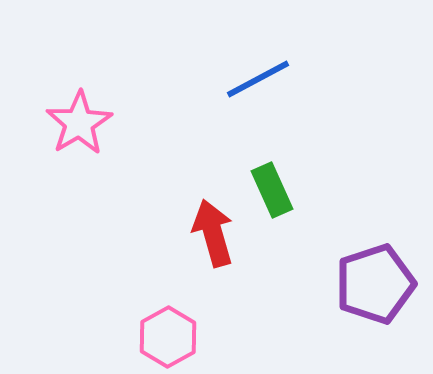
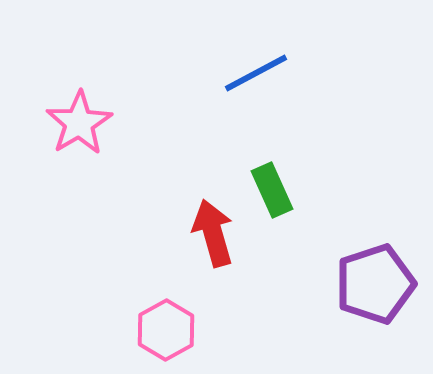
blue line: moved 2 px left, 6 px up
pink hexagon: moved 2 px left, 7 px up
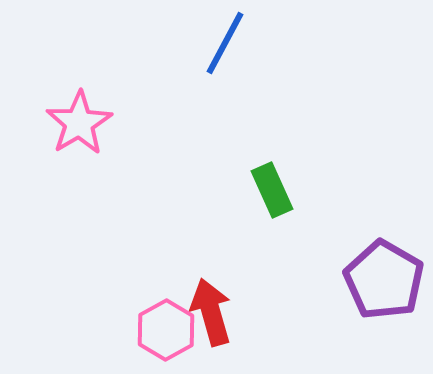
blue line: moved 31 px left, 30 px up; rotated 34 degrees counterclockwise
red arrow: moved 2 px left, 79 px down
purple pentagon: moved 9 px right, 4 px up; rotated 24 degrees counterclockwise
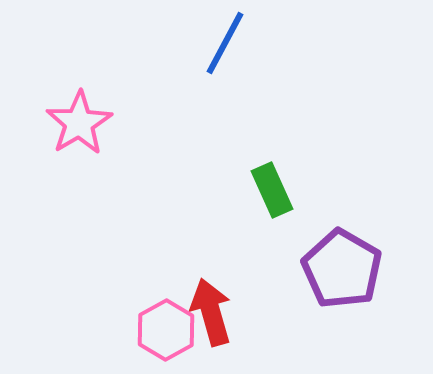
purple pentagon: moved 42 px left, 11 px up
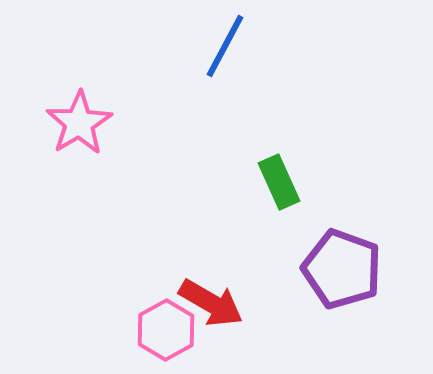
blue line: moved 3 px down
green rectangle: moved 7 px right, 8 px up
purple pentagon: rotated 10 degrees counterclockwise
red arrow: moved 9 px up; rotated 136 degrees clockwise
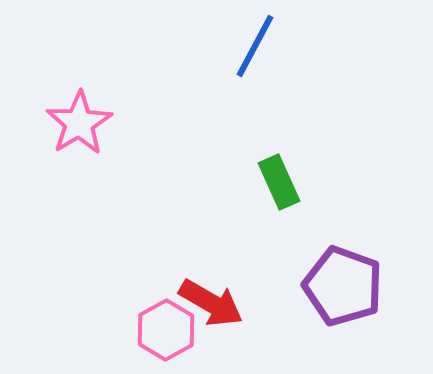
blue line: moved 30 px right
purple pentagon: moved 1 px right, 17 px down
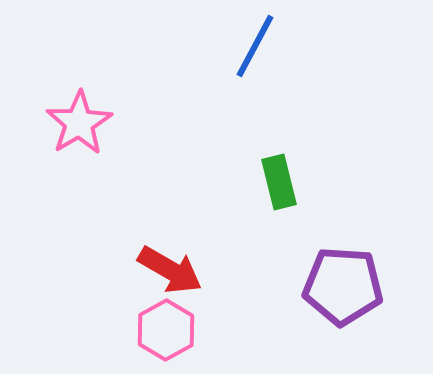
green rectangle: rotated 10 degrees clockwise
purple pentagon: rotated 16 degrees counterclockwise
red arrow: moved 41 px left, 33 px up
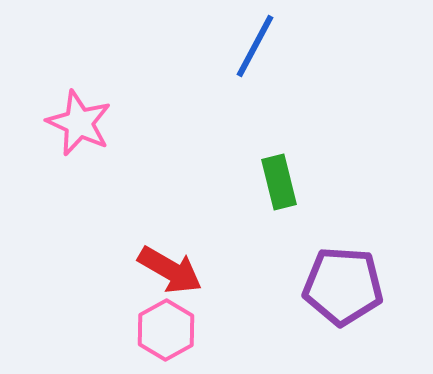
pink star: rotated 16 degrees counterclockwise
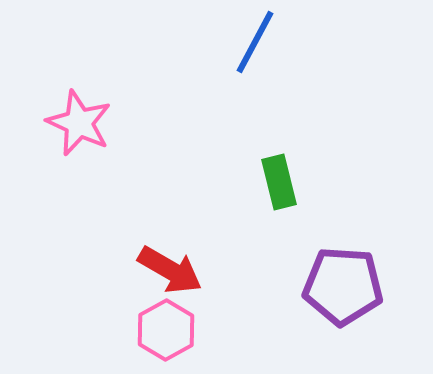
blue line: moved 4 px up
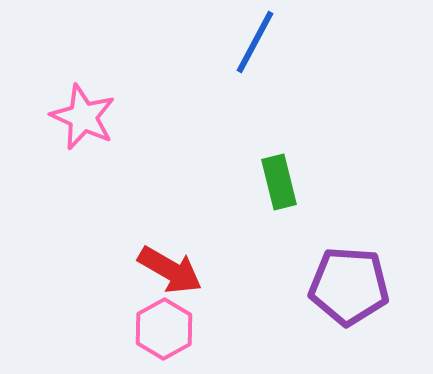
pink star: moved 4 px right, 6 px up
purple pentagon: moved 6 px right
pink hexagon: moved 2 px left, 1 px up
